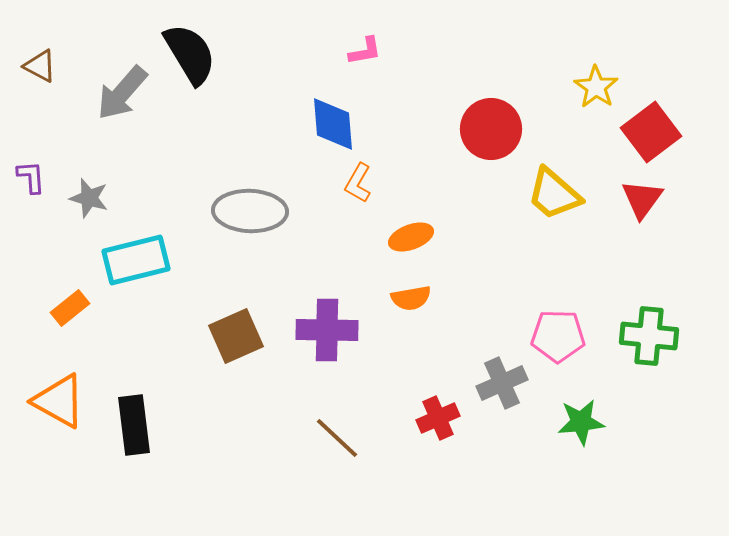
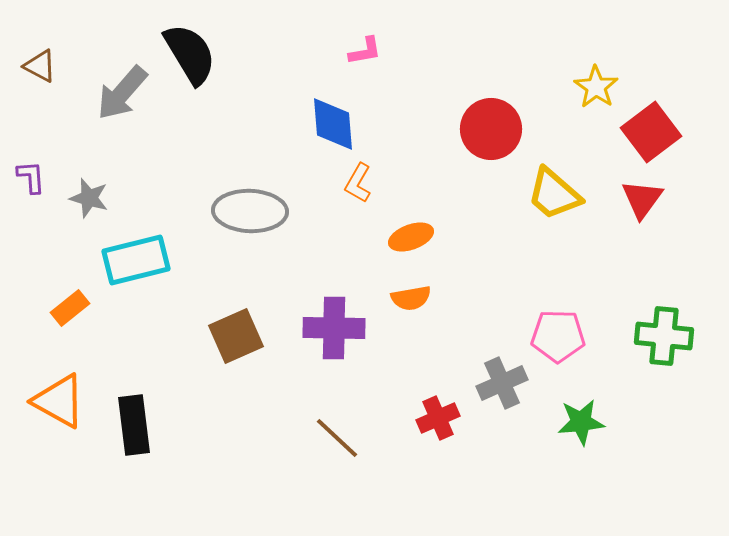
purple cross: moved 7 px right, 2 px up
green cross: moved 15 px right
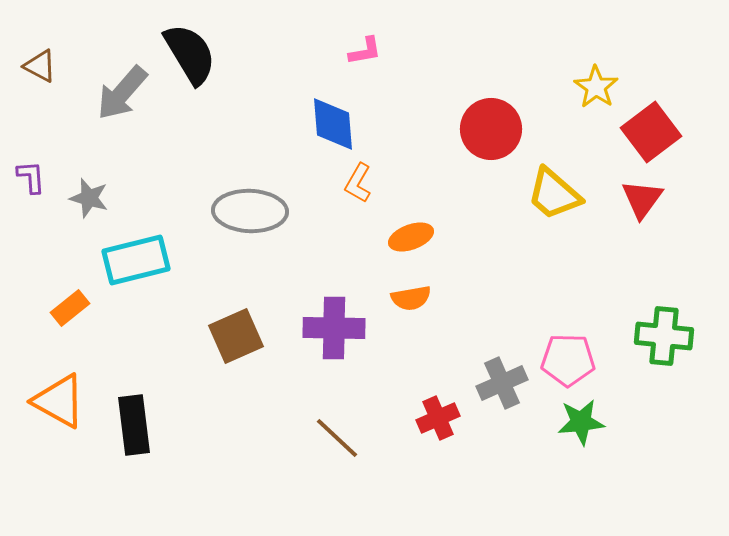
pink pentagon: moved 10 px right, 24 px down
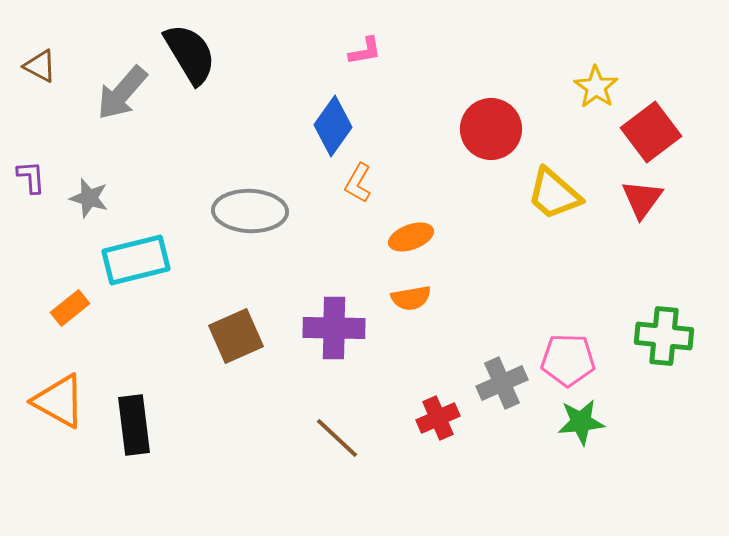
blue diamond: moved 2 px down; rotated 40 degrees clockwise
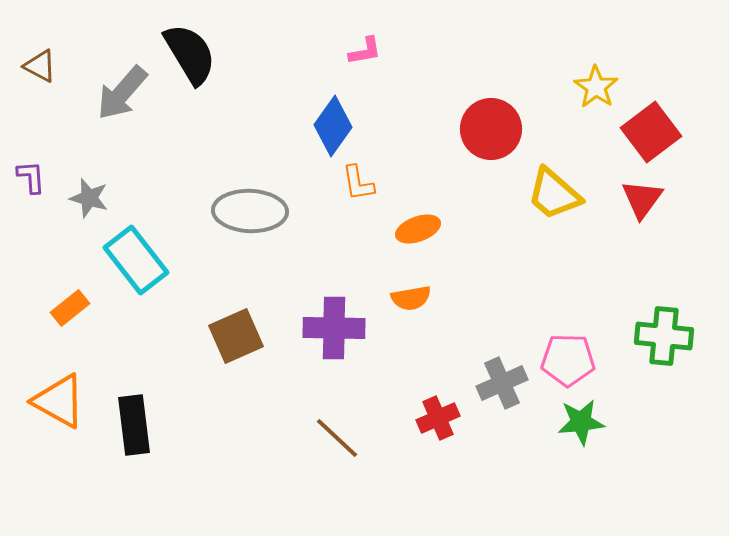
orange L-shape: rotated 39 degrees counterclockwise
orange ellipse: moved 7 px right, 8 px up
cyan rectangle: rotated 66 degrees clockwise
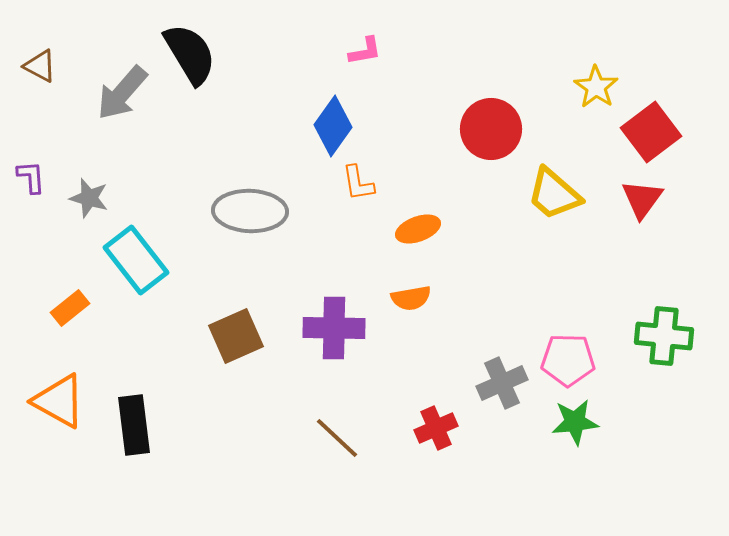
red cross: moved 2 px left, 10 px down
green star: moved 6 px left
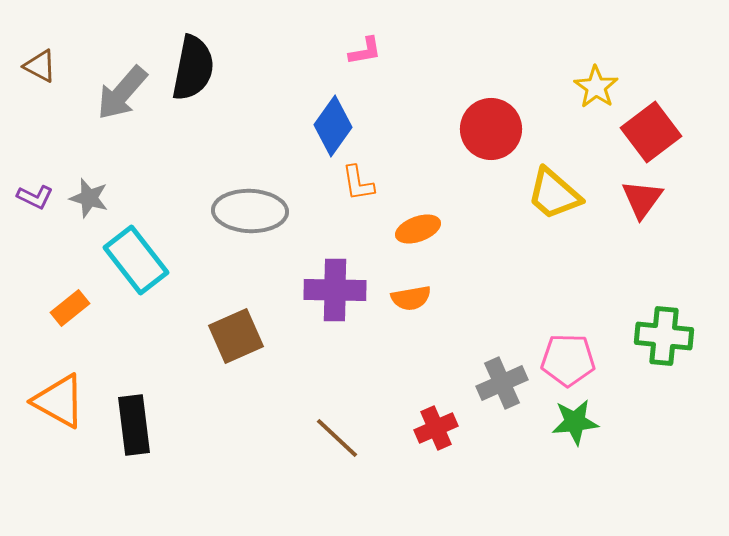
black semicircle: moved 3 px right, 14 px down; rotated 42 degrees clockwise
purple L-shape: moved 4 px right, 20 px down; rotated 120 degrees clockwise
purple cross: moved 1 px right, 38 px up
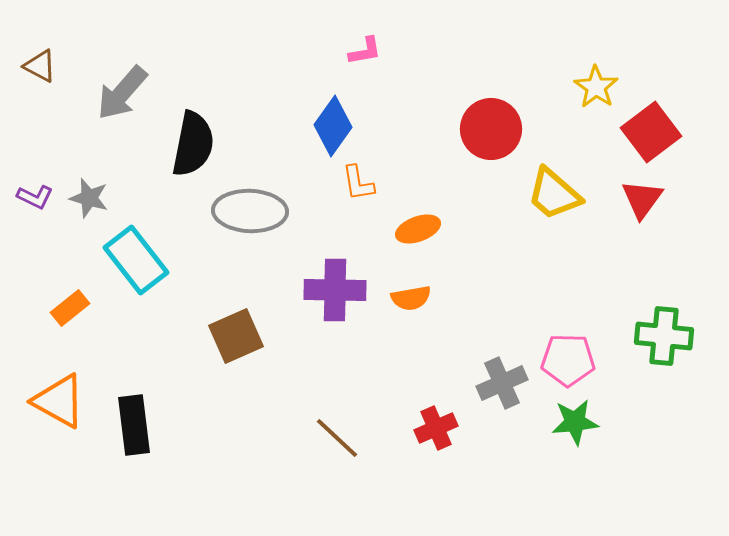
black semicircle: moved 76 px down
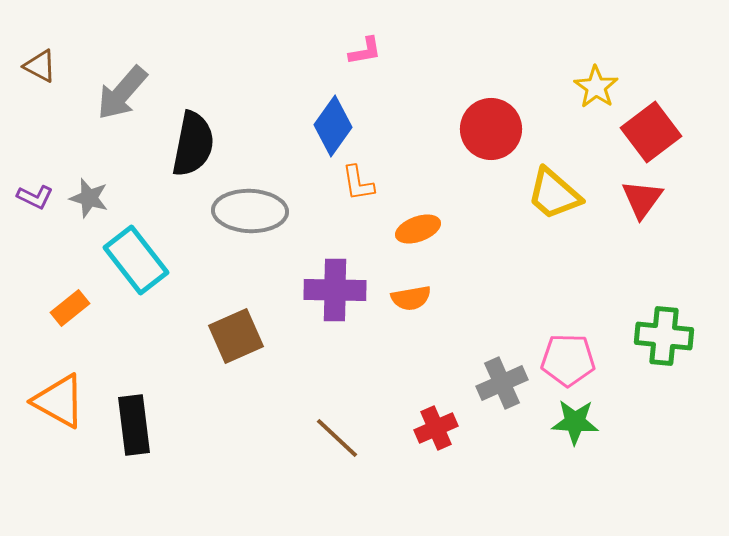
green star: rotated 9 degrees clockwise
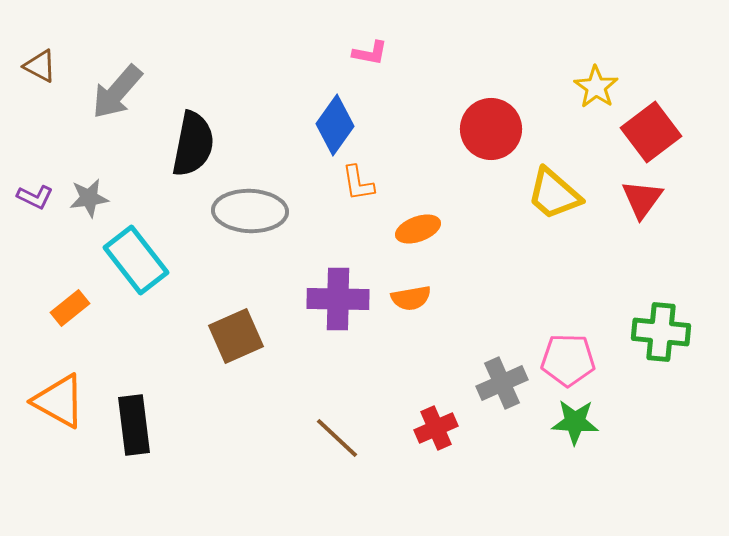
pink L-shape: moved 5 px right, 2 px down; rotated 21 degrees clockwise
gray arrow: moved 5 px left, 1 px up
blue diamond: moved 2 px right, 1 px up
gray star: rotated 24 degrees counterclockwise
purple cross: moved 3 px right, 9 px down
green cross: moved 3 px left, 4 px up
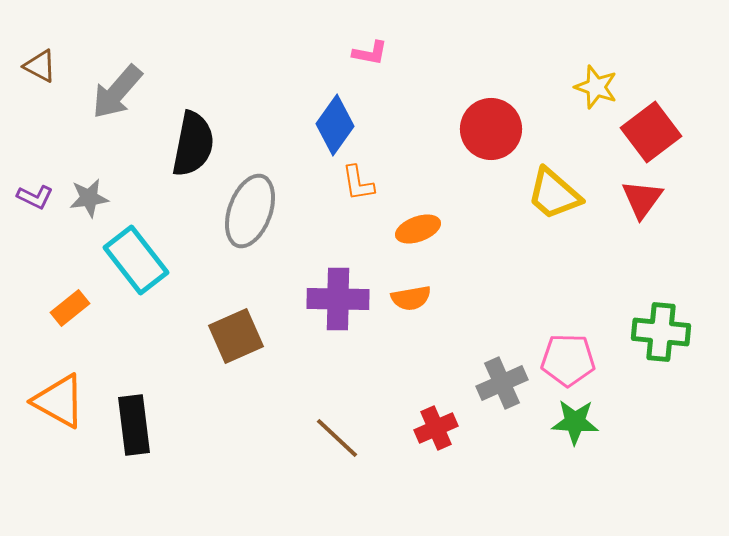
yellow star: rotated 15 degrees counterclockwise
gray ellipse: rotated 72 degrees counterclockwise
